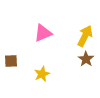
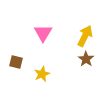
pink triangle: rotated 36 degrees counterclockwise
brown square: moved 5 px right, 1 px down; rotated 16 degrees clockwise
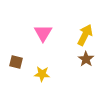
yellow arrow: moved 1 px up
yellow star: rotated 28 degrees clockwise
